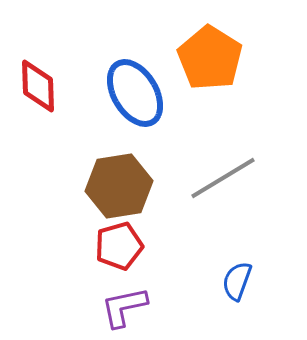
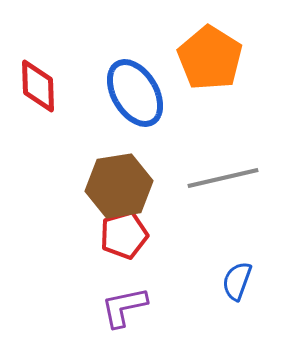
gray line: rotated 18 degrees clockwise
red pentagon: moved 5 px right, 11 px up
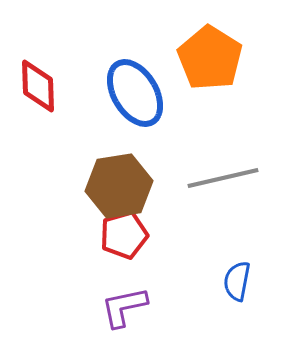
blue semicircle: rotated 9 degrees counterclockwise
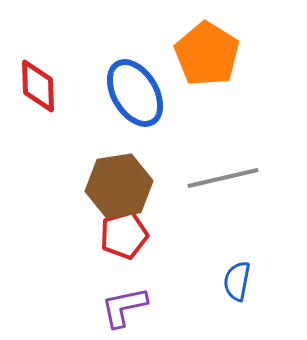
orange pentagon: moved 3 px left, 4 px up
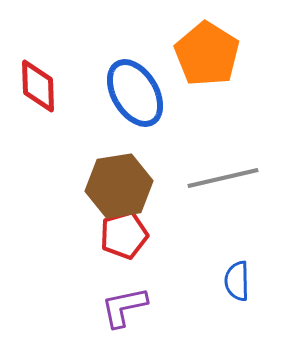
blue semicircle: rotated 12 degrees counterclockwise
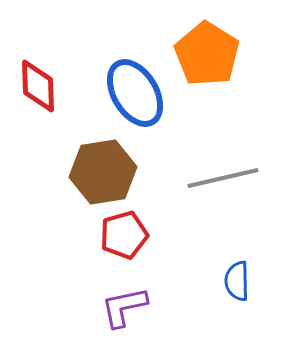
brown hexagon: moved 16 px left, 14 px up
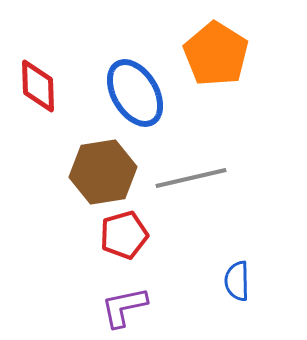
orange pentagon: moved 9 px right
gray line: moved 32 px left
